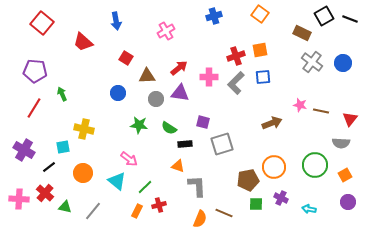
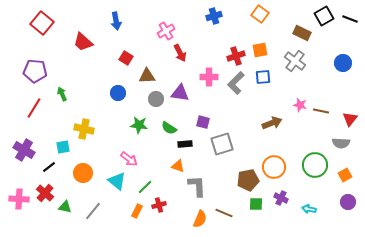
gray cross at (312, 62): moved 17 px left, 1 px up
red arrow at (179, 68): moved 1 px right, 15 px up; rotated 102 degrees clockwise
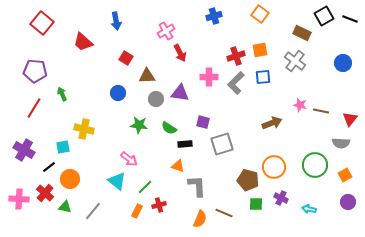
orange circle at (83, 173): moved 13 px left, 6 px down
brown pentagon at (248, 180): rotated 25 degrees clockwise
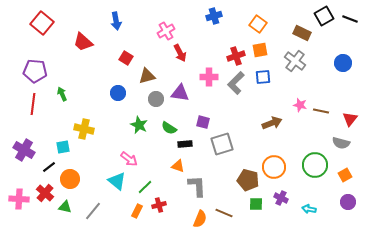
orange square at (260, 14): moved 2 px left, 10 px down
brown triangle at (147, 76): rotated 12 degrees counterclockwise
red line at (34, 108): moved 1 px left, 4 px up; rotated 25 degrees counterclockwise
green star at (139, 125): rotated 18 degrees clockwise
gray semicircle at (341, 143): rotated 12 degrees clockwise
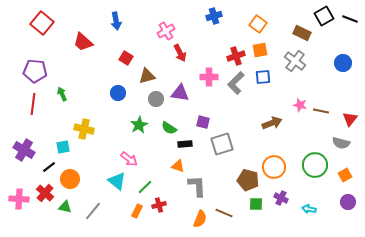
green star at (139, 125): rotated 18 degrees clockwise
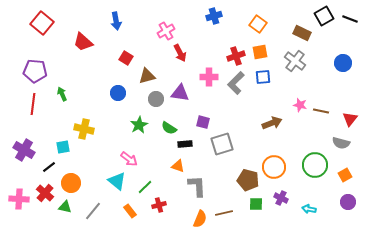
orange square at (260, 50): moved 2 px down
orange circle at (70, 179): moved 1 px right, 4 px down
orange rectangle at (137, 211): moved 7 px left; rotated 64 degrees counterclockwise
brown line at (224, 213): rotated 36 degrees counterclockwise
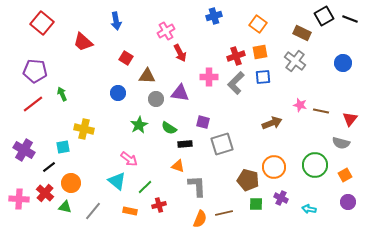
brown triangle at (147, 76): rotated 18 degrees clockwise
red line at (33, 104): rotated 45 degrees clockwise
orange rectangle at (130, 211): rotated 40 degrees counterclockwise
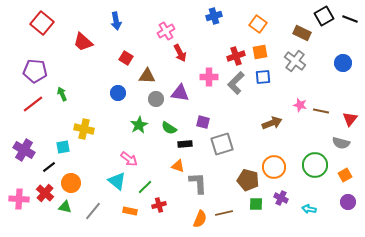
gray L-shape at (197, 186): moved 1 px right, 3 px up
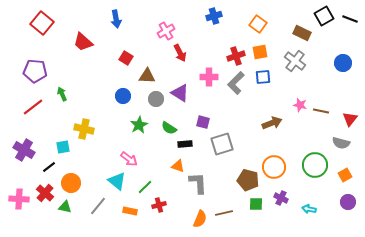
blue arrow at (116, 21): moved 2 px up
blue circle at (118, 93): moved 5 px right, 3 px down
purple triangle at (180, 93): rotated 24 degrees clockwise
red line at (33, 104): moved 3 px down
gray line at (93, 211): moved 5 px right, 5 px up
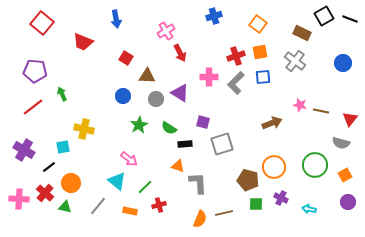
red trapezoid at (83, 42): rotated 20 degrees counterclockwise
